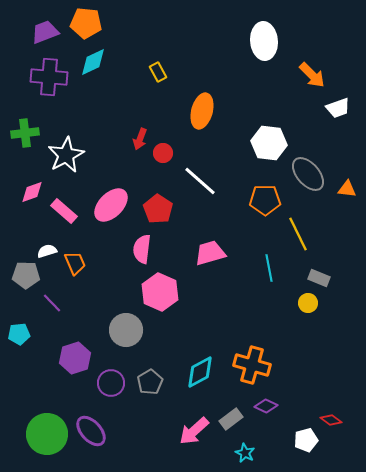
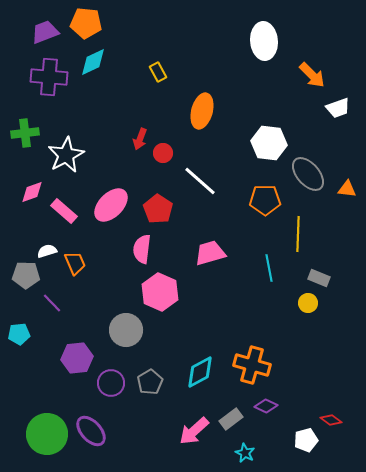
yellow line at (298, 234): rotated 28 degrees clockwise
purple hexagon at (75, 358): moved 2 px right; rotated 12 degrees clockwise
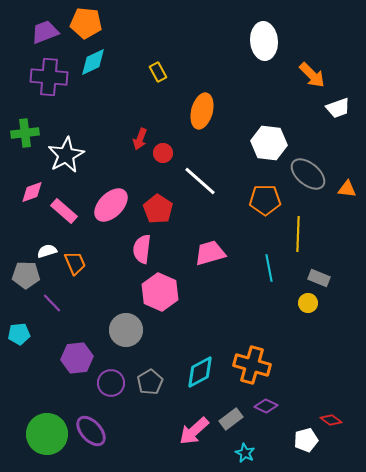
gray ellipse at (308, 174): rotated 9 degrees counterclockwise
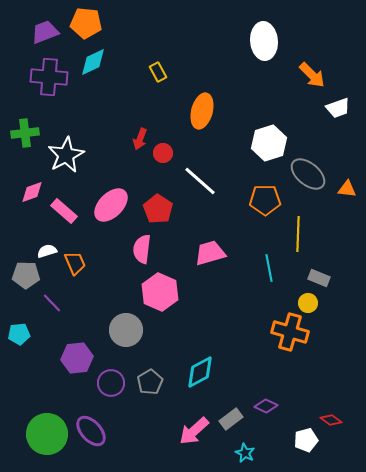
white hexagon at (269, 143): rotated 24 degrees counterclockwise
orange cross at (252, 365): moved 38 px right, 33 px up
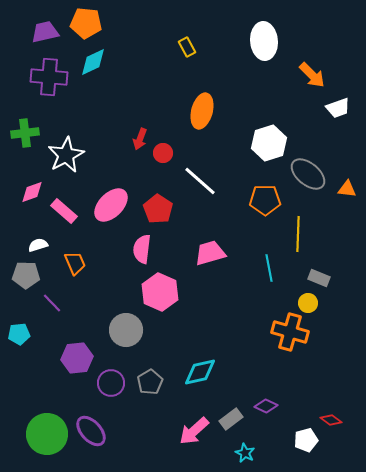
purple trapezoid at (45, 32): rotated 8 degrees clockwise
yellow rectangle at (158, 72): moved 29 px right, 25 px up
white semicircle at (47, 251): moved 9 px left, 6 px up
cyan diamond at (200, 372): rotated 16 degrees clockwise
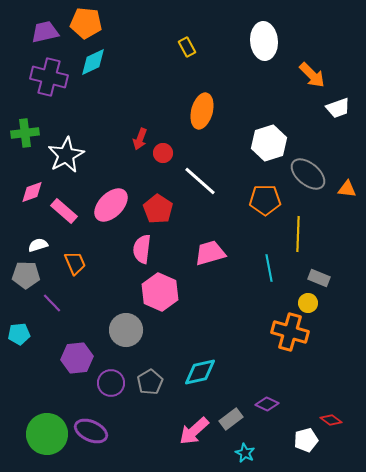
purple cross at (49, 77): rotated 9 degrees clockwise
purple diamond at (266, 406): moved 1 px right, 2 px up
purple ellipse at (91, 431): rotated 24 degrees counterclockwise
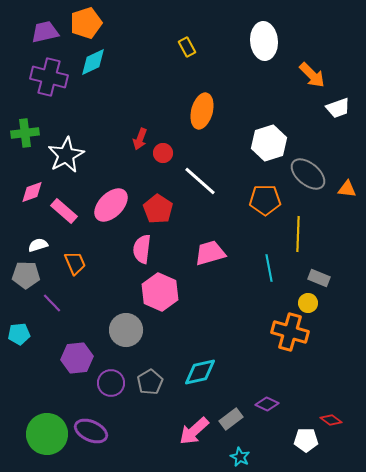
orange pentagon at (86, 23): rotated 24 degrees counterclockwise
white pentagon at (306, 440): rotated 15 degrees clockwise
cyan star at (245, 453): moved 5 px left, 4 px down
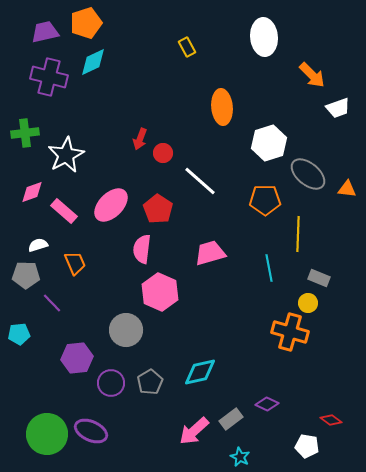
white ellipse at (264, 41): moved 4 px up
orange ellipse at (202, 111): moved 20 px right, 4 px up; rotated 20 degrees counterclockwise
white pentagon at (306, 440): moved 1 px right, 6 px down; rotated 10 degrees clockwise
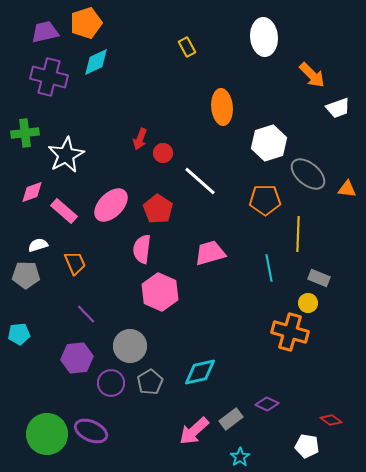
cyan diamond at (93, 62): moved 3 px right
purple line at (52, 303): moved 34 px right, 11 px down
gray circle at (126, 330): moved 4 px right, 16 px down
cyan star at (240, 457): rotated 12 degrees clockwise
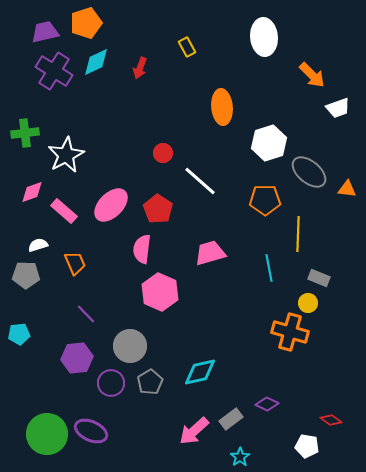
purple cross at (49, 77): moved 5 px right, 6 px up; rotated 18 degrees clockwise
red arrow at (140, 139): moved 71 px up
gray ellipse at (308, 174): moved 1 px right, 2 px up
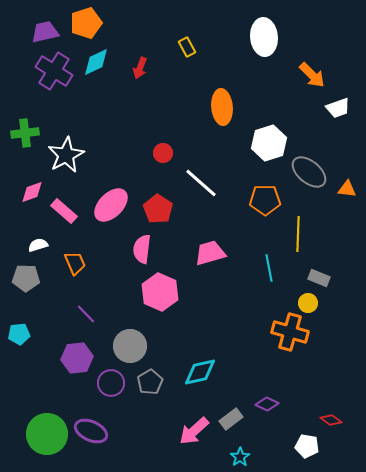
white line at (200, 181): moved 1 px right, 2 px down
gray pentagon at (26, 275): moved 3 px down
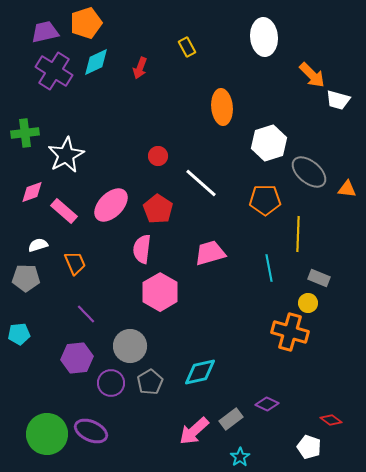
white trapezoid at (338, 108): moved 8 px up; rotated 35 degrees clockwise
red circle at (163, 153): moved 5 px left, 3 px down
pink hexagon at (160, 292): rotated 6 degrees clockwise
white pentagon at (307, 446): moved 2 px right, 1 px down; rotated 10 degrees clockwise
